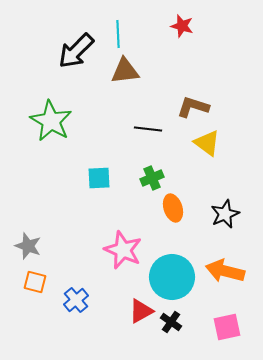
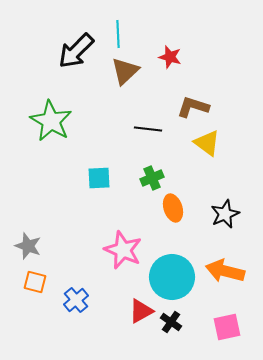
red star: moved 12 px left, 31 px down
brown triangle: rotated 36 degrees counterclockwise
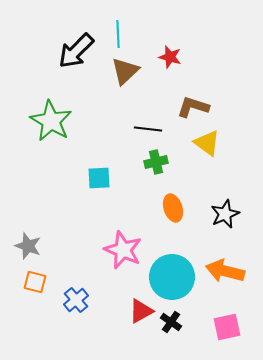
green cross: moved 4 px right, 16 px up; rotated 10 degrees clockwise
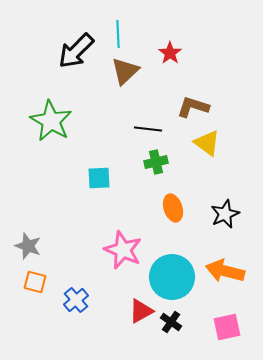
red star: moved 4 px up; rotated 20 degrees clockwise
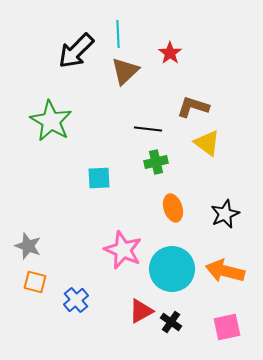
cyan circle: moved 8 px up
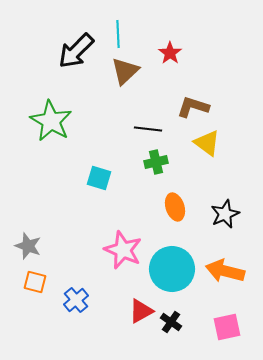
cyan square: rotated 20 degrees clockwise
orange ellipse: moved 2 px right, 1 px up
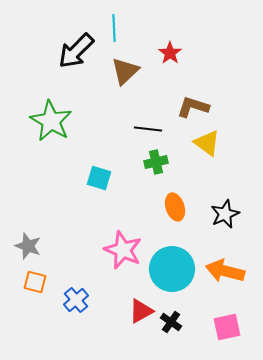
cyan line: moved 4 px left, 6 px up
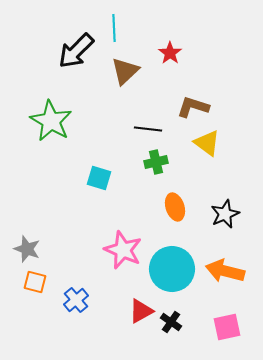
gray star: moved 1 px left, 3 px down
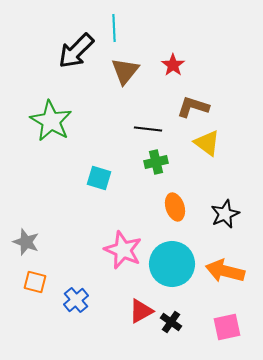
red star: moved 3 px right, 12 px down
brown triangle: rotated 8 degrees counterclockwise
gray star: moved 1 px left, 7 px up
cyan circle: moved 5 px up
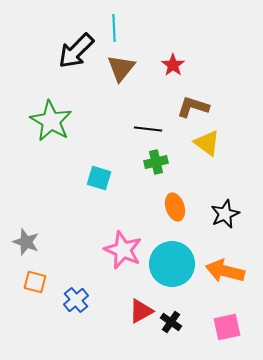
brown triangle: moved 4 px left, 3 px up
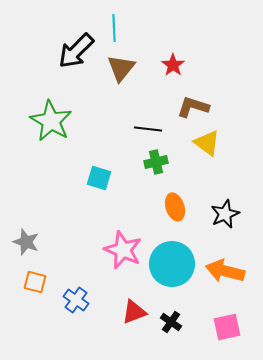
blue cross: rotated 15 degrees counterclockwise
red triangle: moved 7 px left, 1 px down; rotated 8 degrees clockwise
